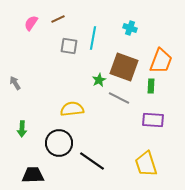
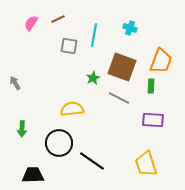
cyan line: moved 1 px right, 3 px up
brown square: moved 2 px left
green star: moved 6 px left, 2 px up
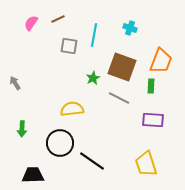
black circle: moved 1 px right
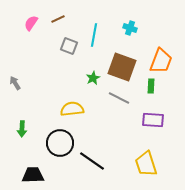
gray square: rotated 12 degrees clockwise
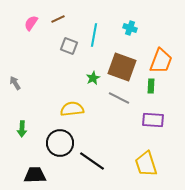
black trapezoid: moved 2 px right
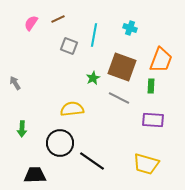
orange trapezoid: moved 1 px up
yellow trapezoid: rotated 56 degrees counterclockwise
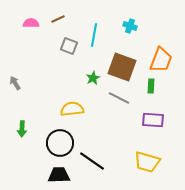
pink semicircle: rotated 56 degrees clockwise
cyan cross: moved 2 px up
yellow trapezoid: moved 1 px right, 2 px up
black trapezoid: moved 24 px right
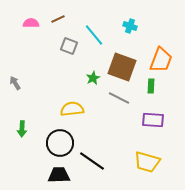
cyan line: rotated 50 degrees counterclockwise
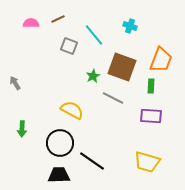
green star: moved 2 px up
gray line: moved 6 px left
yellow semicircle: moved 1 px down; rotated 35 degrees clockwise
purple rectangle: moved 2 px left, 4 px up
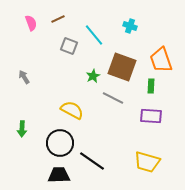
pink semicircle: rotated 70 degrees clockwise
orange trapezoid: rotated 140 degrees clockwise
gray arrow: moved 9 px right, 6 px up
